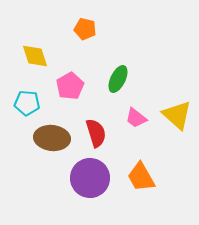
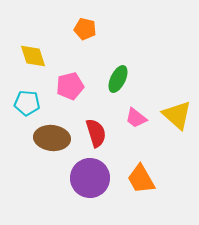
yellow diamond: moved 2 px left
pink pentagon: rotated 16 degrees clockwise
orange trapezoid: moved 2 px down
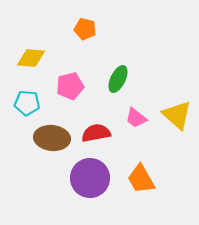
yellow diamond: moved 2 px left, 2 px down; rotated 68 degrees counterclockwise
red semicircle: rotated 84 degrees counterclockwise
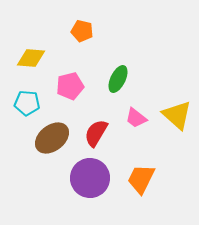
orange pentagon: moved 3 px left, 2 px down
red semicircle: rotated 48 degrees counterclockwise
brown ellipse: rotated 44 degrees counterclockwise
orange trapezoid: rotated 56 degrees clockwise
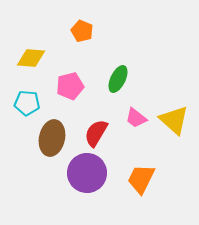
orange pentagon: rotated 10 degrees clockwise
yellow triangle: moved 3 px left, 5 px down
brown ellipse: rotated 40 degrees counterclockwise
purple circle: moved 3 px left, 5 px up
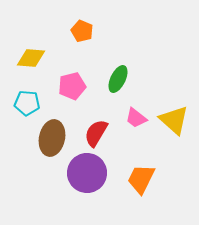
pink pentagon: moved 2 px right
